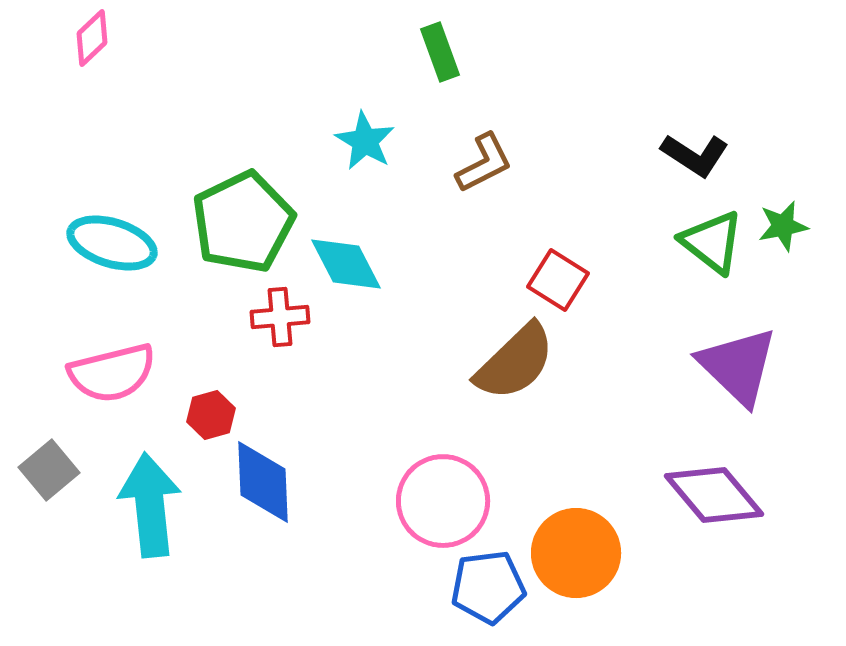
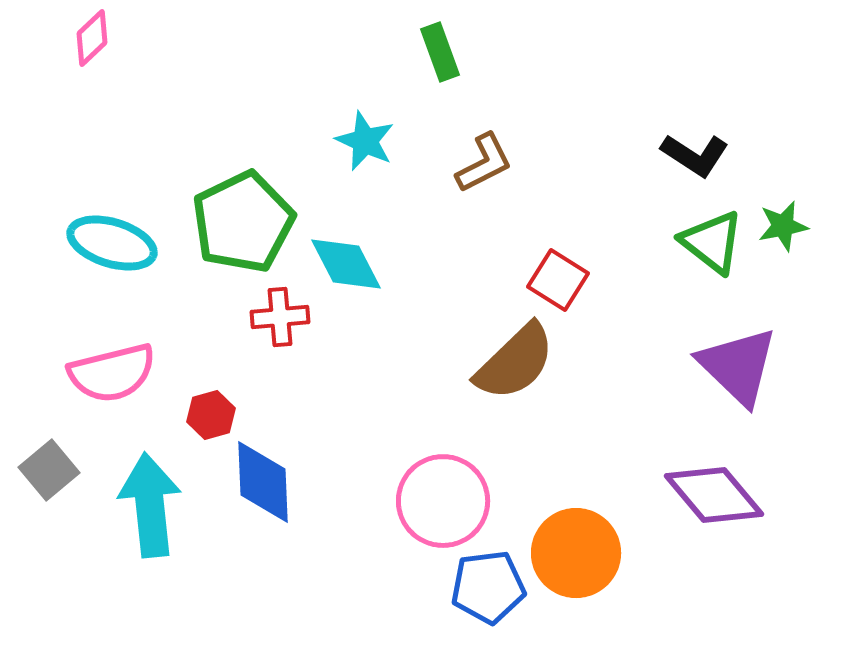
cyan star: rotated 6 degrees counterclockwise
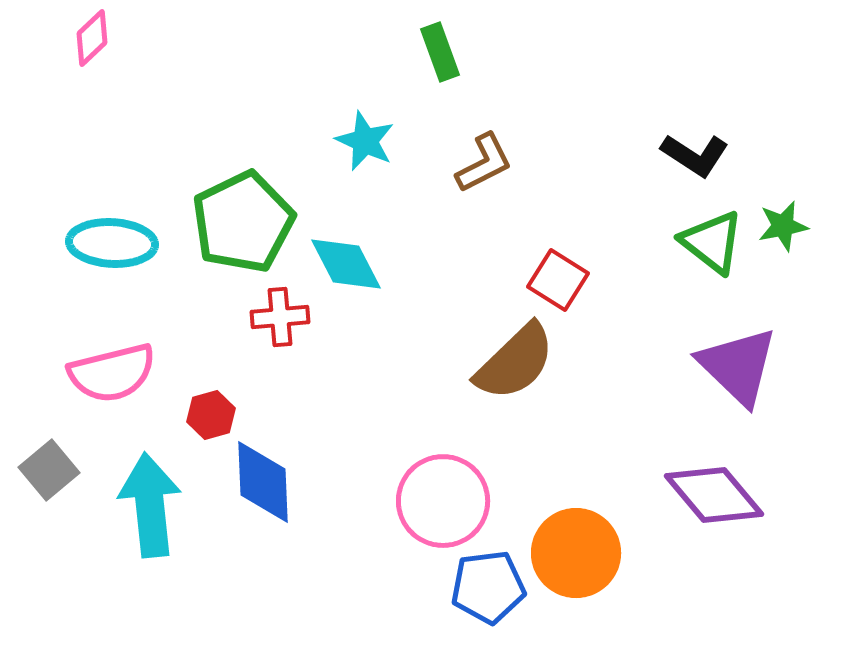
cyan ellipse: rotated 14 degrees counterclockwise
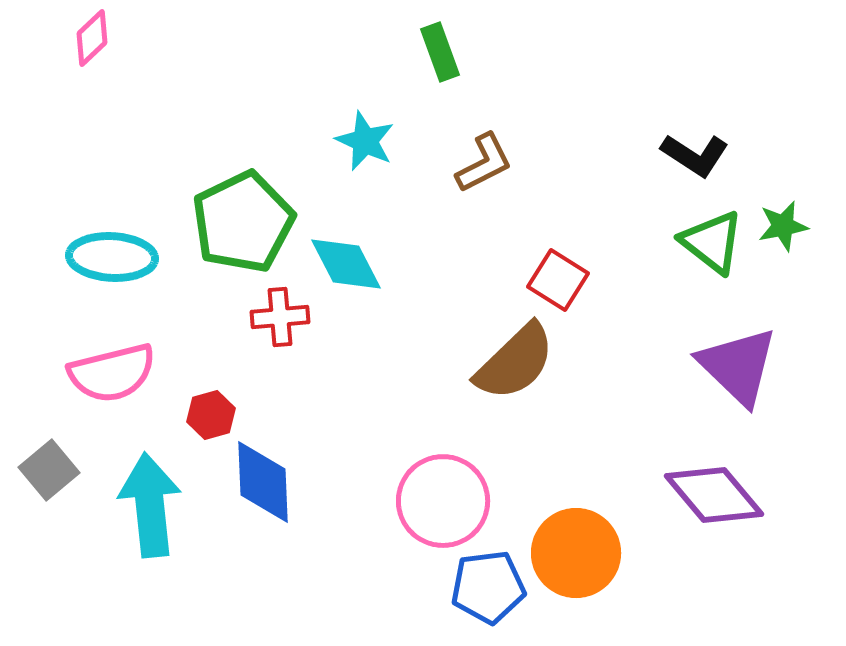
cyan ellipse: moved 14 px down
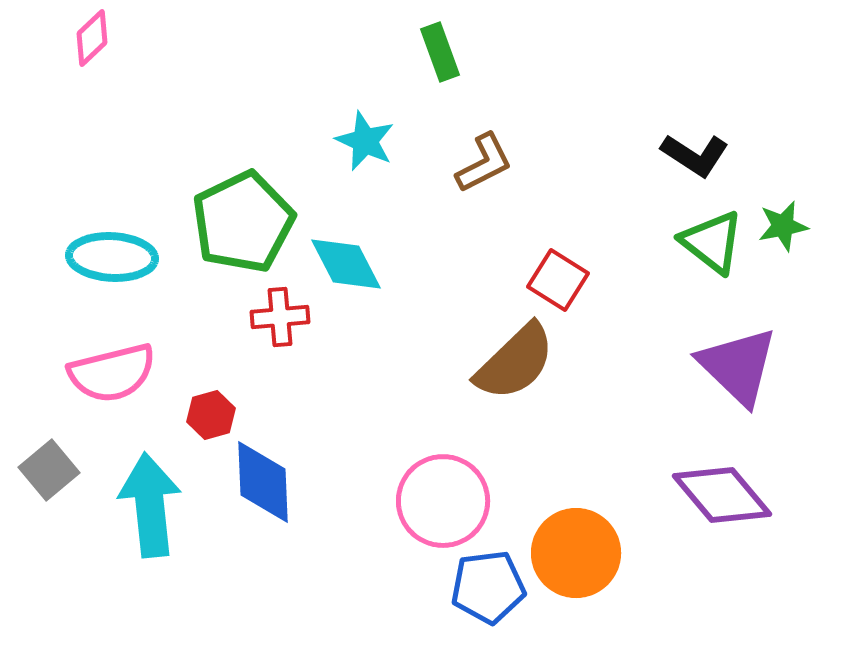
purple diamond: moved 8 px right
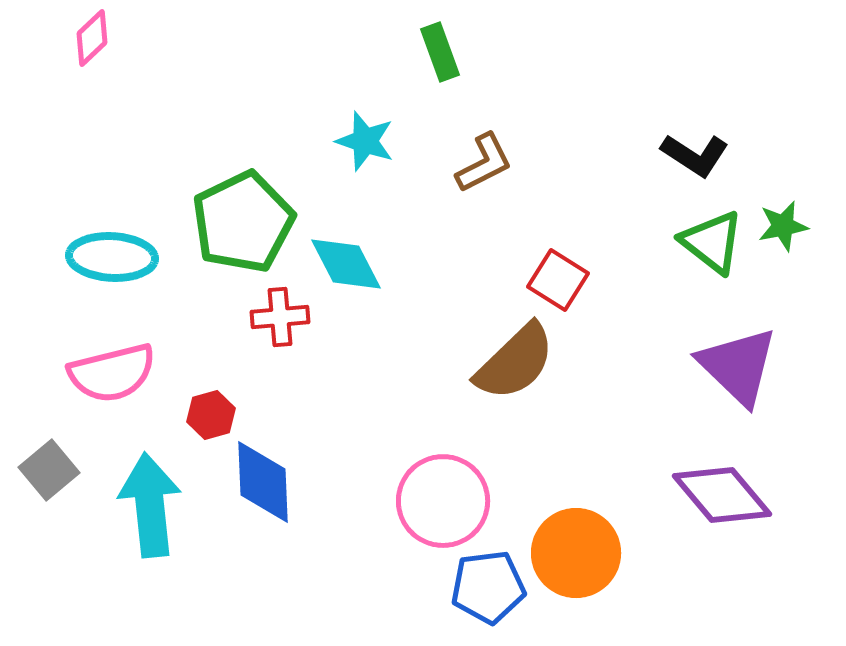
cyan star: rotated 6 degrees counterclockwise
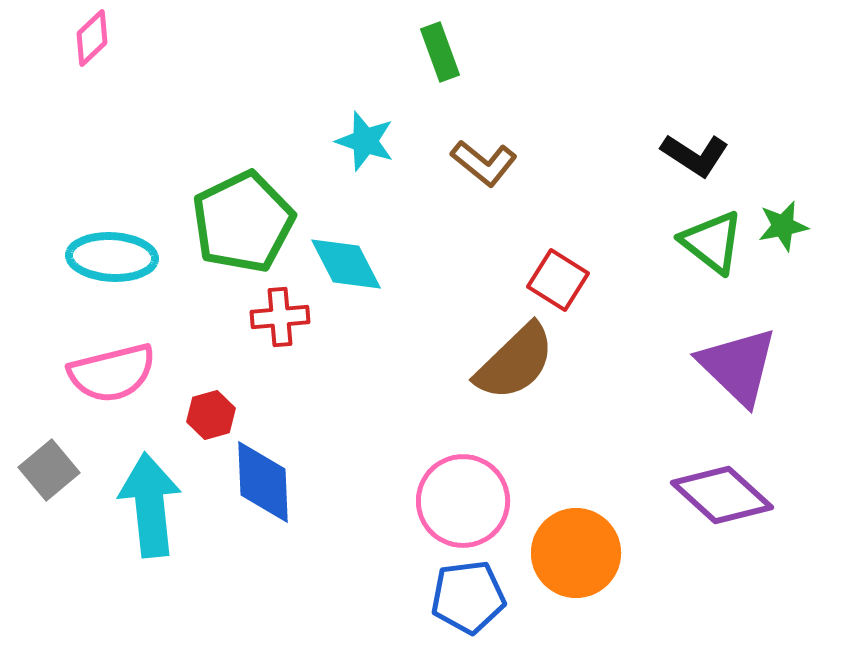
brown L-shape: rotated 66 degrees clockwise
purple diamond: rotated 8 degrees counterclockwise
pink circle: moved 20 px right
blue pentagon: moved 20 px left, 10 px down
